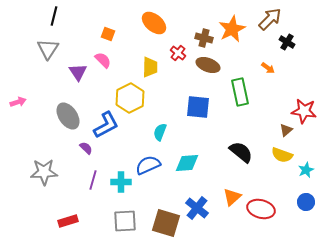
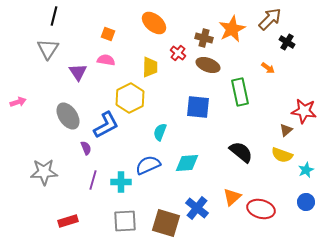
pink semicircle: moved 3 px right; rotated 36 degrees counterclockwise
purple semicircle: rotated 24 degrees clockwise
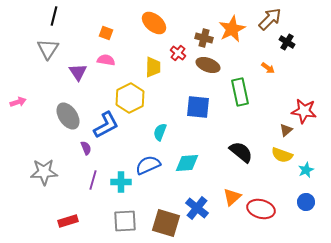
orange square: moved 2 px left, 1 px up
yellow trapezoid: moved 3 px right
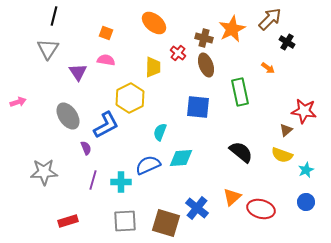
brown ellipse: moved 2 px left; rotated 50 degrees clockwise
cyan diamond: moved 6 px left, 5 px up
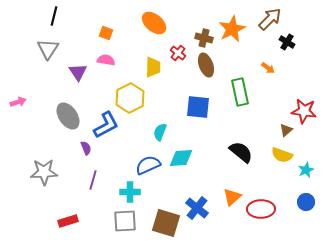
cyan cross: moved 9 px right, 10 px down
red ellipse: rotated 16 degrees counterclockwise
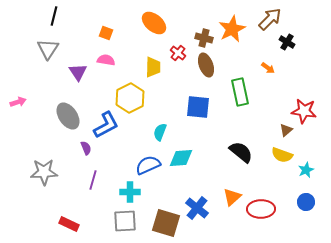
red rectangle: moved 1 px right, 3 px down; rotated 42 degrees clockwise
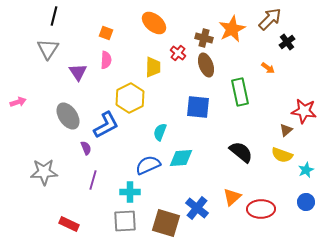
black cross: rotated 21 degrees clockwise
pink semicircle: rotated 84 degrees clockwise
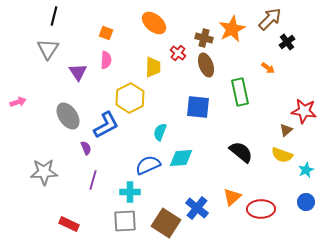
brown square: rotated 16 degrees clockwise
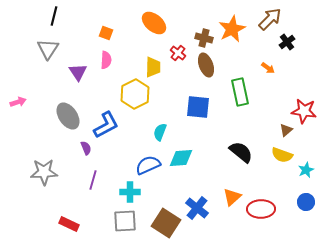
yellow hexagon: moved 5 px right, 4 px up
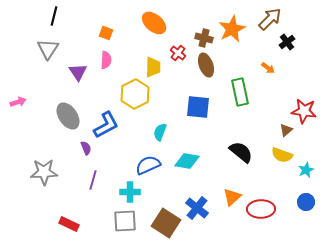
cyan diamond: moved 6 px right, 3 px down; rotated 15 degrees clockwise
